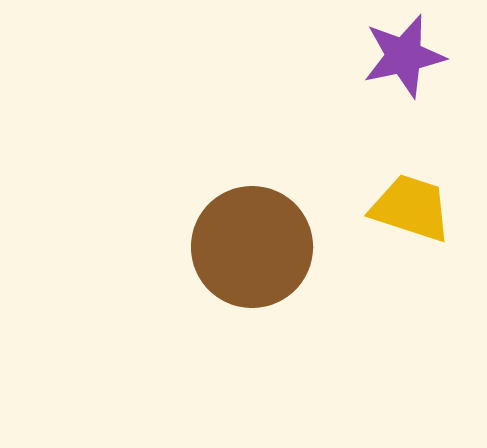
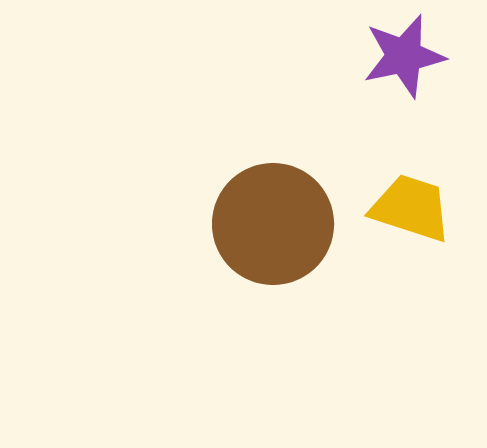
brown circle: moved 21 px right, 23 px up
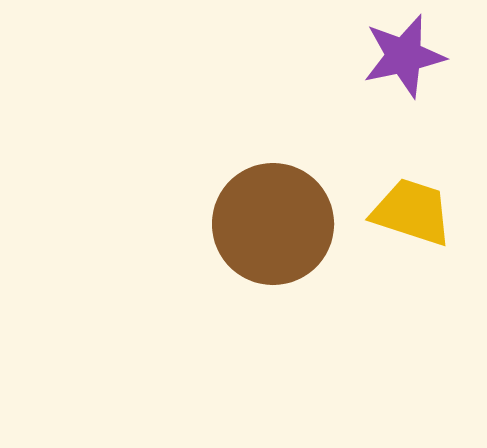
yellow trapezoid: moved 1 px right, 4 px down
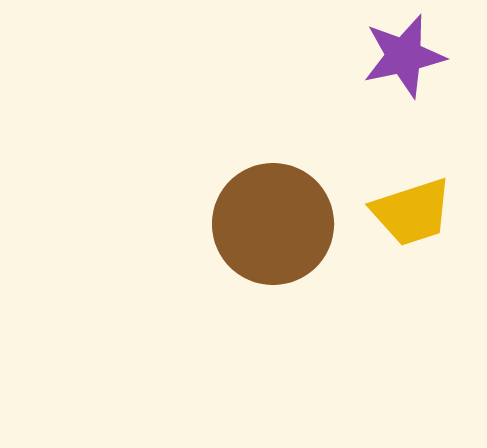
yellow trapezoid: rotated 144 degrees clockwise
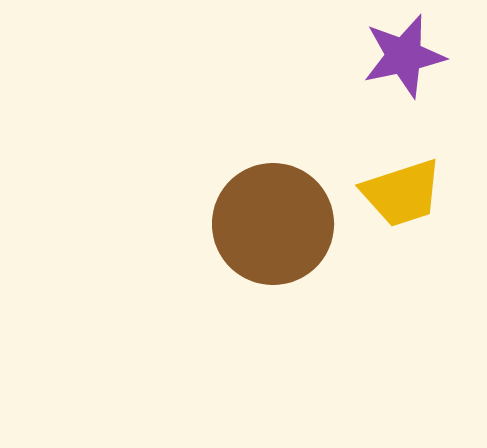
yellow trapezoid: moved 10 px left, 19 px up
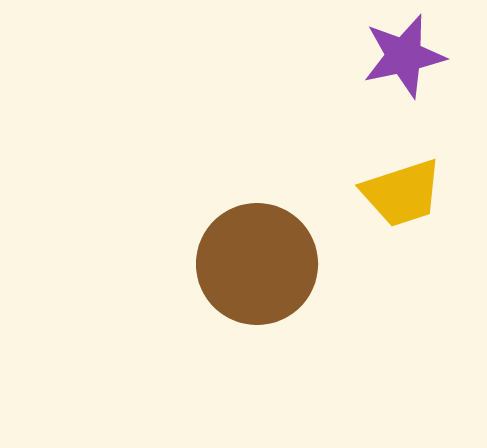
brown circle: moved 16 px left, 40 px down
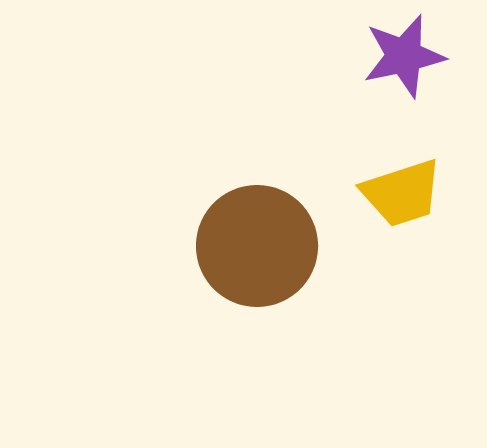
brown circle: moved 18 px up
